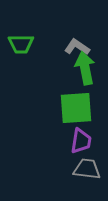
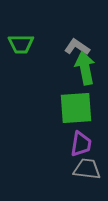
purple trapezoid: moved 3 px down
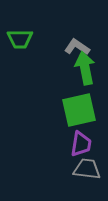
green trapezoid: moved 1 px left, 5 px up
green square: moved 3 px right, 2 px down; rotated 9 degrees counterclockwise
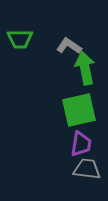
gray L-shape: moved 8 px left, 1 px up
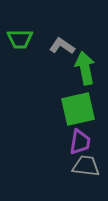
gray L-shape: moved 7 px left
green square: moved 1 px left, 1 px up
purple trapezoid: moved 1 px left, 2 px up
gray trapezoid: moved 1 px left, 3 px up
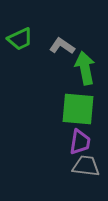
green trapezoid: rotated 24 degrees counterclockwise
green square: rotated 18 degrees clockwise
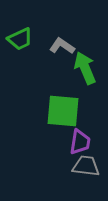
green arrow: rotated 12 degrees counterclockwise
green square: moved 15 px left, 2 px down
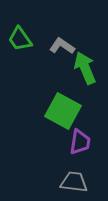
green trapezoid: rotated 80 degrees clockwise
green square: rotated 24 degrees clockwise
gray trapezoid: moved 12 px left, 16 px down
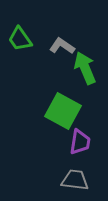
gray trapezoid: moved 1 px right, 2 px up
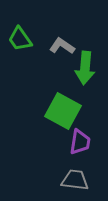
green arrow: rotated 152 degrees counterclockwise
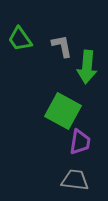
gray L-shape: rotated 45 degrees clockwise
green arrow: moved 2 px right, 1 px up
